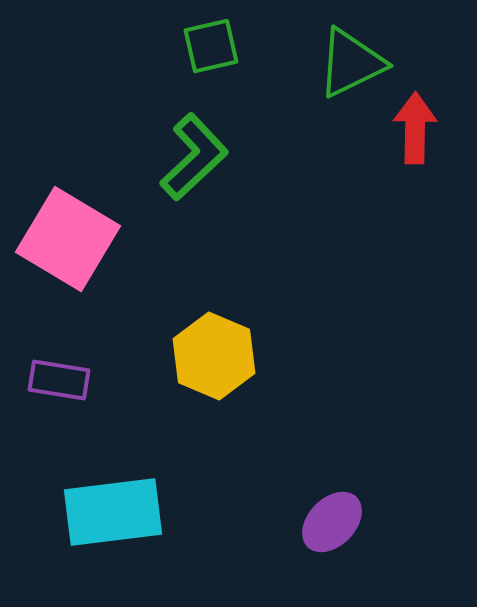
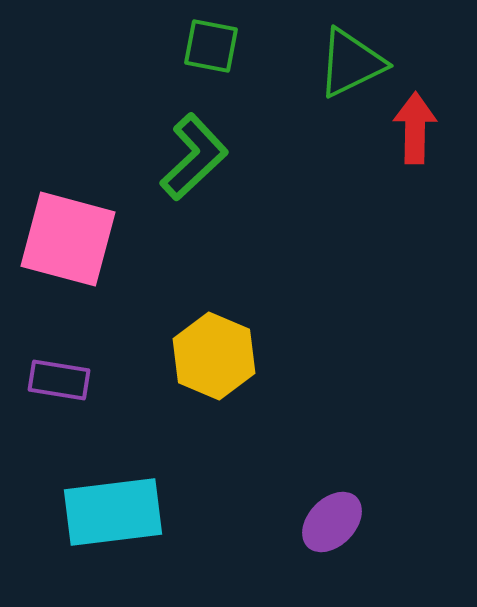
green square: rotated 24 degrees clockwise
pink square: rotated 16 degrees counterclockwise
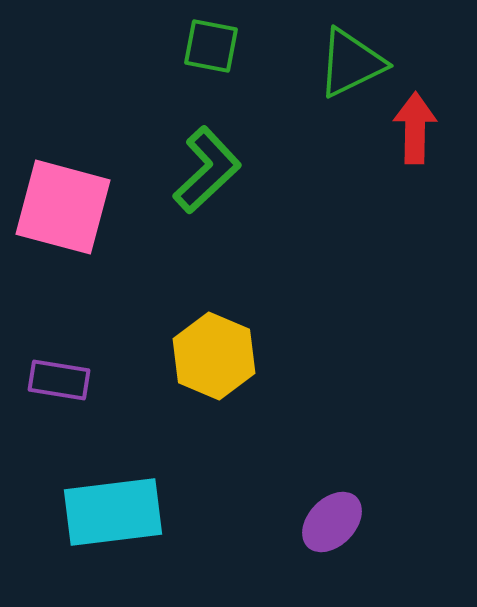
green L-shape: moved 13 px right, 13 px down
pink square: moved 5 px left, 32 px up
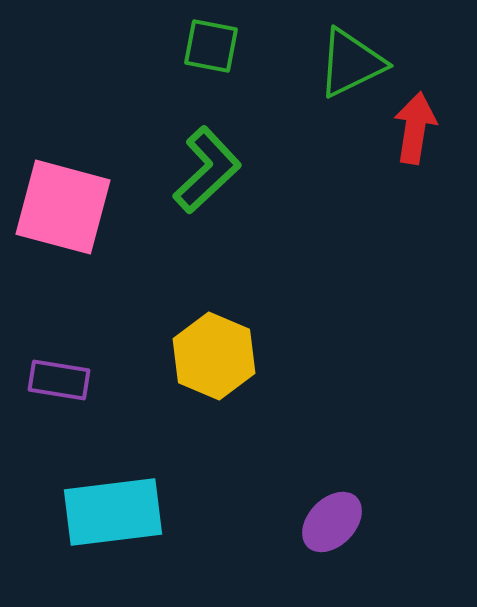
red arrow: rotated 8 degrees clockwise
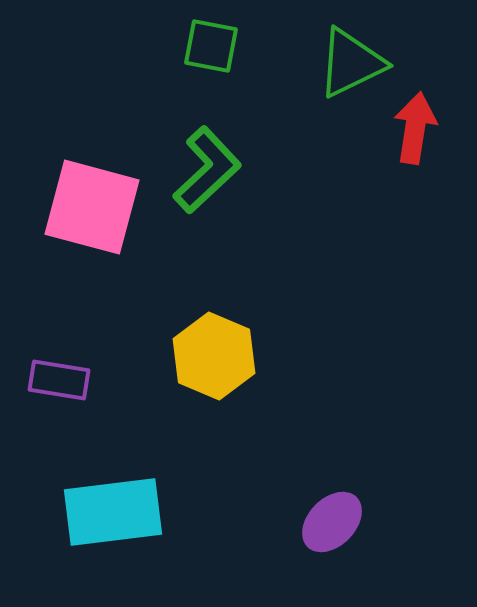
pink square: moved 29 px right
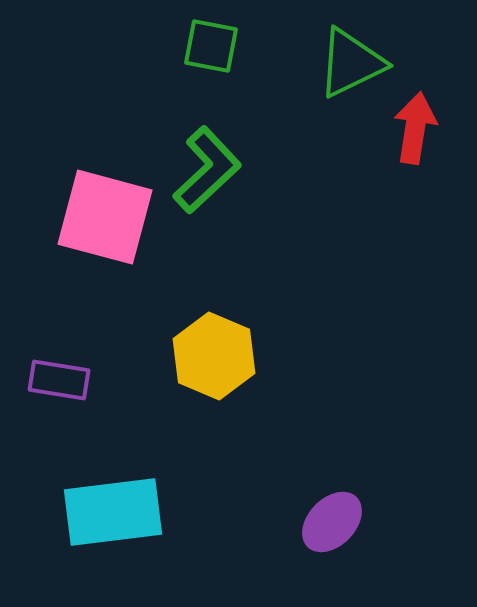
pink square: moved 13 px right, 10 px down
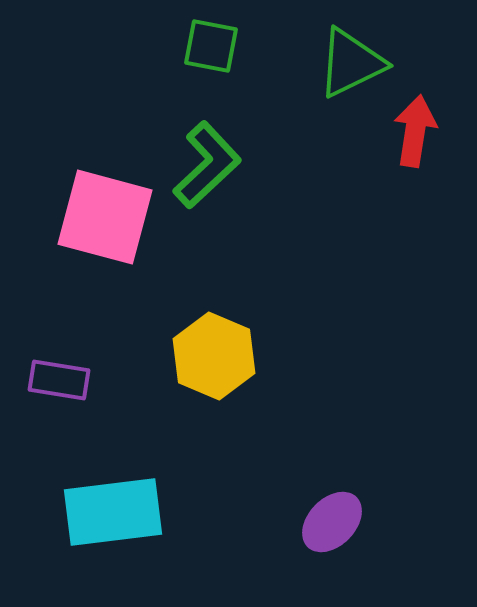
red arrow: moved 3 px down
green L-shape: moved 5 px up
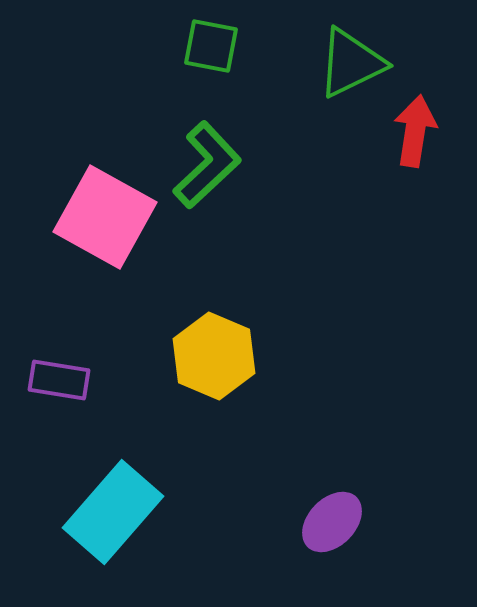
pink square: rotated 14 degrees clockwise
cyan rectangle: rotated 42 degrees counterclockwise
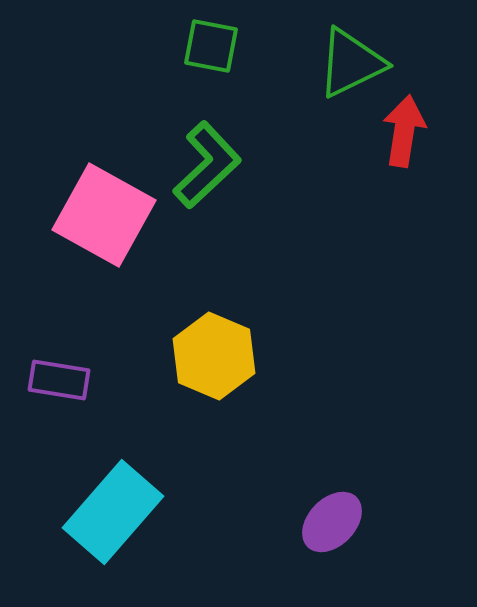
red arrow: moved 11 px left
pink square: moved 1 px left, 2 px up
